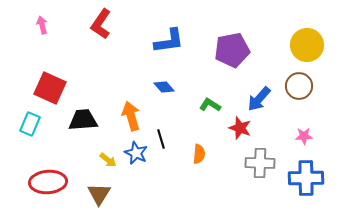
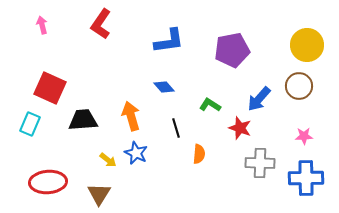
black line: moved 15 px right, 11 px up
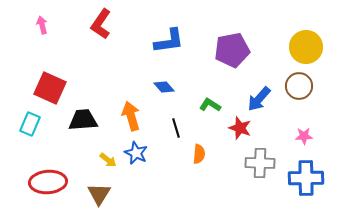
yellow circle: moved 1 px left, 2 px down
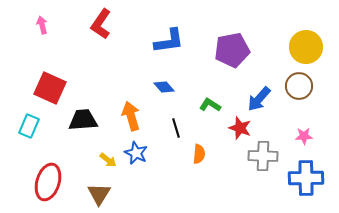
cyan rectangle: moved 1 px left, 2 px down
gray cross: moved 3 px right, 7 px up
red ellipse: rotated 69 degrees counterclockwise
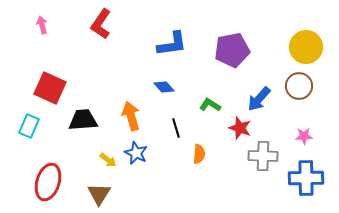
blue L-shape: moved 3 px right, 3 px down
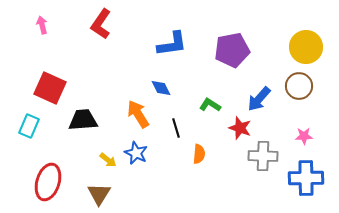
blue diamond: moved 3 px left, 1 px down; rotated 15 degrees clockwise
orange arrow: moved 7 px right, 2 px up; rotated 16 degrees counterclockwise
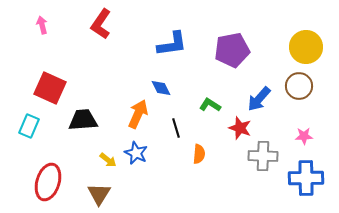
orange arrow: rotated 56 degrees clockwise
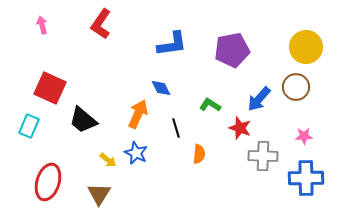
brown circle: moved 3 px left, 1 px down
black trapezoid: rotated 136 degrees counterclockwise
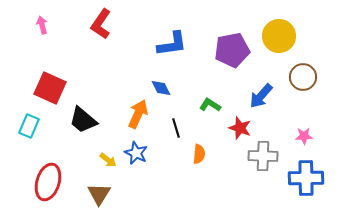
yellow circle: moved 27 px left, 11 px up
brown circle: moved 7 px right, 10 px up
blue arrow: moved 2 px right, 3 px up
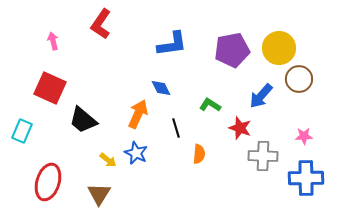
pink arrow: moved 11 px right, 16 px down
yellow circle: moved 12 px down
brown circle: moved 4 px left, 2 px down
cyan rectangle: moved 7 px left, 5 px down
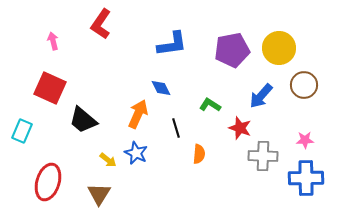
brown circle: moved 5 px right, 6 px down
pink star: moved 1 px right, 4 px down
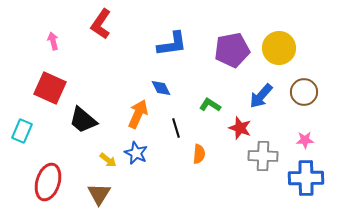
brown circle: moved 7 px down
